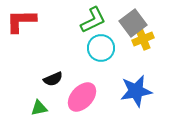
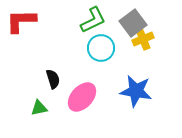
black semicircle: rotated 84 degrees counterclockwise
blue star: rotated 20 degrees clockwise
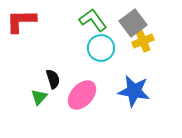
green L-shape: rotated 100 degrees counterclockwise
yellow cross: moved 2 px down
blue star: moved 2 px left
pink ellipse: moved 2 px up
green triangle: moved 11 px up; rotated 36 degrees counterclockwise
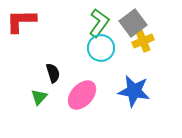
green L-shape: moved 6 px right, 3 px down; rotated 72 degrees clockwise
black semicircle: moved 6 px up
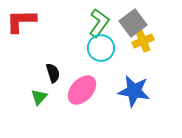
pink ellipse: moved 5 px up
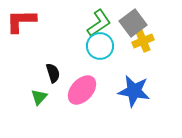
green L-shape: rotated 20 degrees clockwise
cyan circle: moved 1 px left, 2 px up
